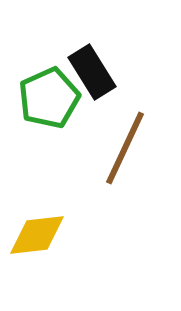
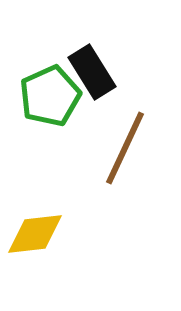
green pentagon: moved 1 px right, 2 px up
yellow diamond: moved 2 px left, 1 px up
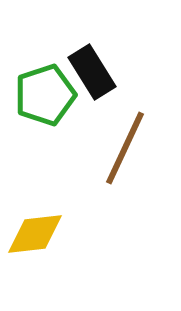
green pentagon: moved 5 px left, 1 px up; rotated 6 degrees clockwise
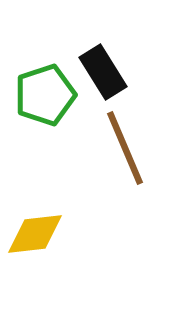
black rectangle: moved 11 px right
brown line: rotated 48 degrees counterclockwise
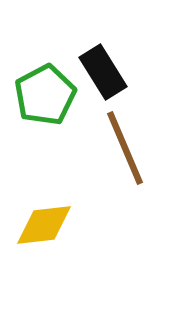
green pentagon: rotated 10 degrees counterclockwise
yellow diamond: moved 9 px right, 9 px up
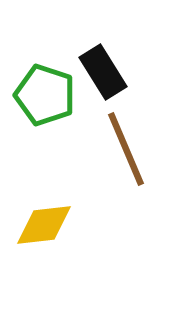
green pentagon: rotated 26 degrees counterclockwise
brown line: moved 1 px right, 1 px down
